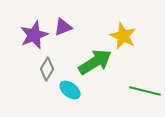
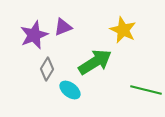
yellow star: moved 6 px up
green line: moved 1 px right, 1 px up
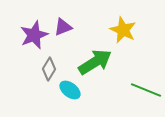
gray diamond: moved 2 px right
green line: rotated 8 degrees clockwise
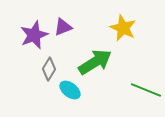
yellow star: moved 2 px up
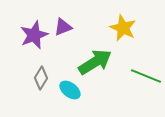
gray diamond: moved 8 px left, 9 px down
green line: moved 14 px up
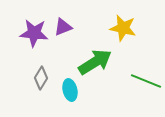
yellow star: rotated 12 degrees counterclockwise
purple star: moved 2 px up; rotated 28 degrees clockwise
green line: moved 5 px down
cyan ellipse: rotated 40 degrees clockwise
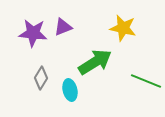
purple star: moved 1 px left
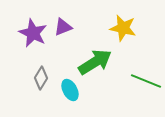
purple star: rotated 20 degrees clockwise
cyan ellipse: rotated 15 degrees counterclockwise
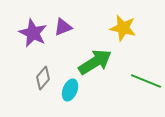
gray diamond: moved 2 px right; rotated 10 degrees clockwise
cyan ellipse: rotated 50 degrees clockwise
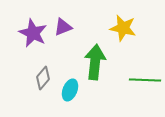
green arrow: rotated 52 degrees counterclockwise
green line: moved 1 px left, 1 px up; rotated 20 degrees counterclockwise
